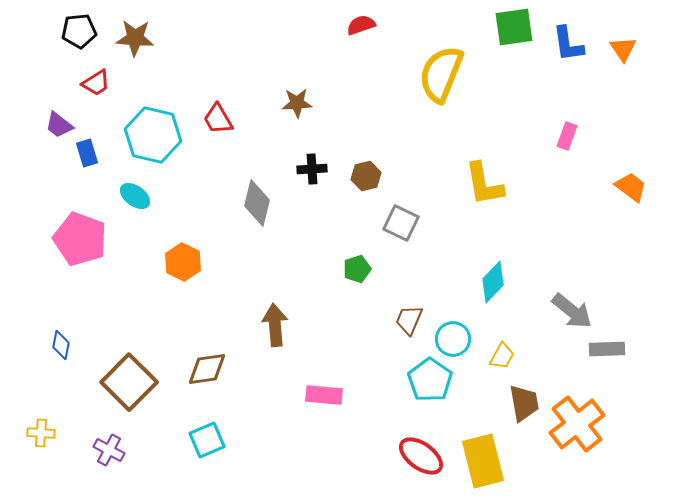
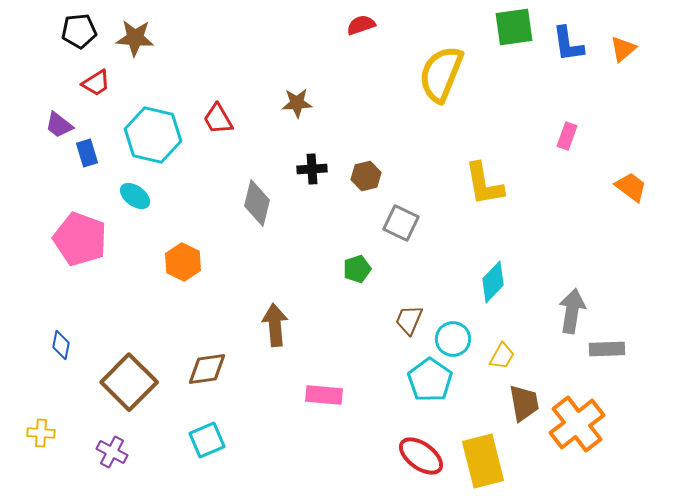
orange triangle at (623, 49): rotated 24 degrees clockwise
gray arrow at (572, 311): rotated 120 degrees counterclockwise
purple cross at (109, 450): moved 3 px right, 2 px down
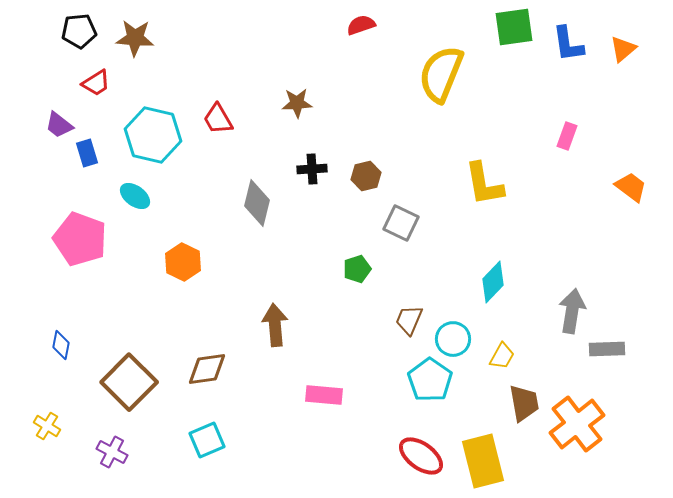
yellow cross at (41, 433): moved 6 px right, 7 px up; rotated 28 degrees clockwise
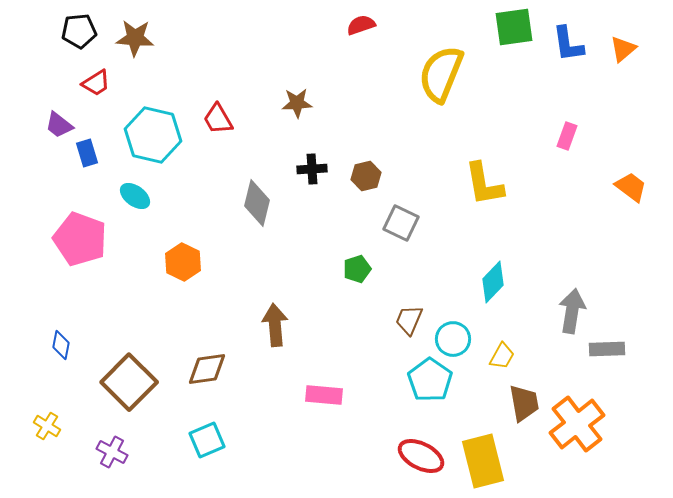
red ellipse at (421, 456): rotated 9 degrees counterclockwise
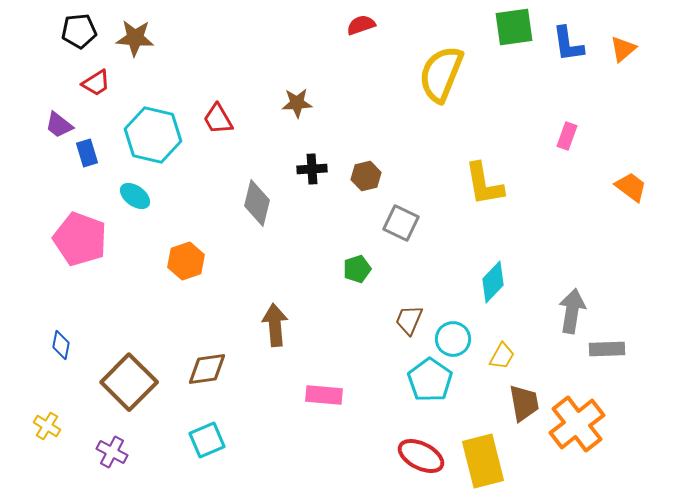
orange hexagon at (183, 262): moved 3 px right, 1 px up; rotated 15 degrees clockwise
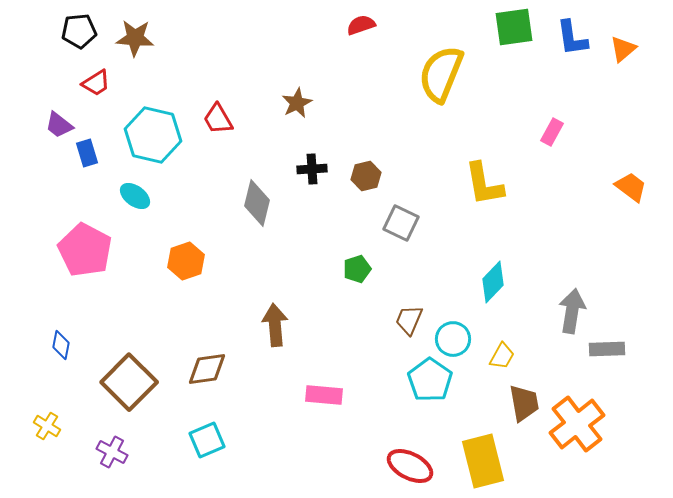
blue L-shape at (568, 44): moved 4 px right, 6 px up
brown star at (297, 103): rotated 24 degrees counterclockwise
pink rectangle at (567, 136): moved 15 px left, 4 px up; rotated 8 degrees clockwise
pink pentagon at (80, 239): moved 5 px right, 11 px down; rotated 8 degrees clockwise
red ellipse at (421, 456): moved 11 px left, 10 px down
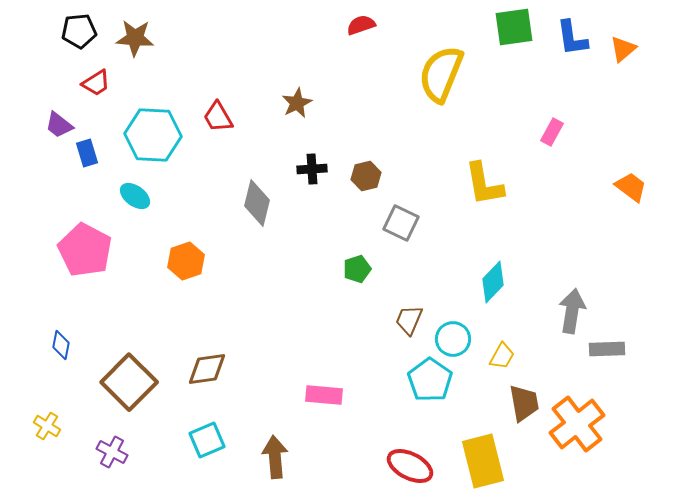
red trapezoid at (218, 119): moved 2 px up
cyan hexagon at (153, 135): rotated 10 degrees counterclockwise
brown arrow at (275, 325): moved 132 px down
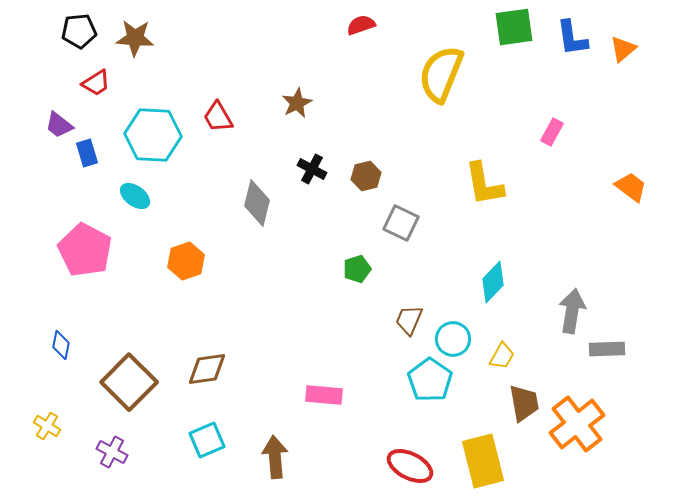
black cross at (312, 169): rotated 32 degrees clockwise
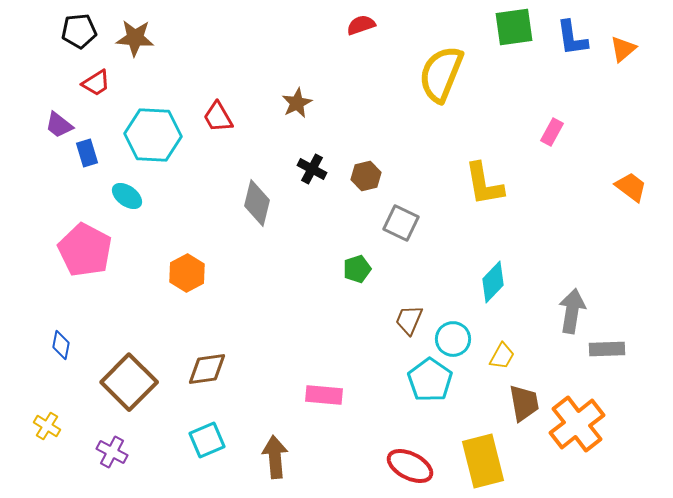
cyan ellipse at (135, 196): moved 8 px left
orange hexagon at (186, 261): moved 1 px right, 12 px down; rotated 9 degrees counterclockwise
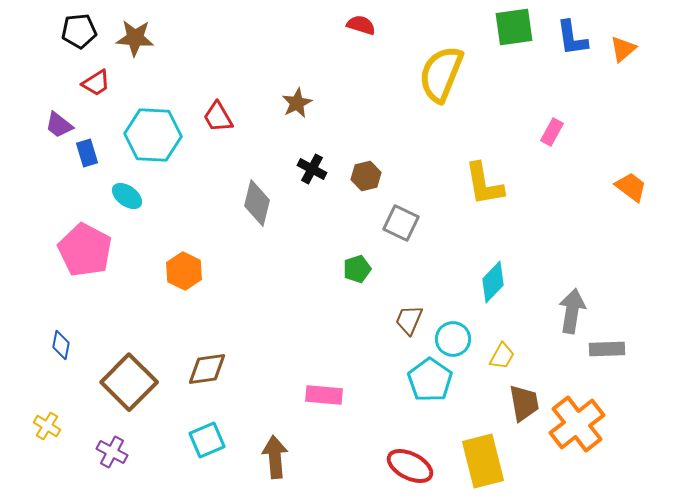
red semicircle at (361, 25): rotated 36 degrees clockwise
orange hexagon at (187, 273): moved 3 px left, 2 px up; rotated 6 degrees counterclockwise
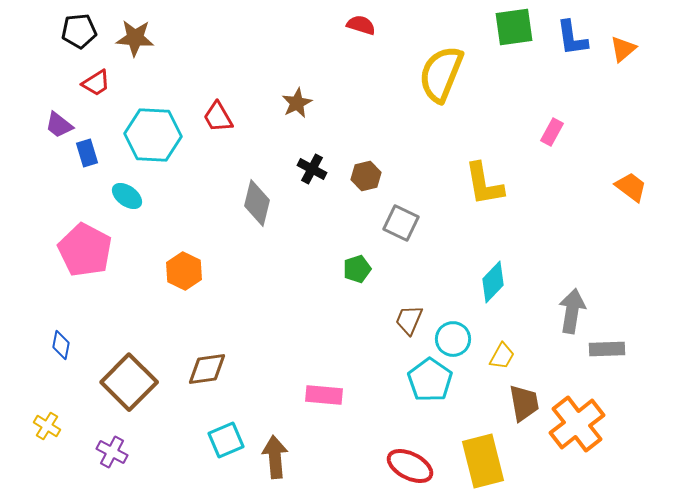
cyan square at (207, 440): moved 19 px right
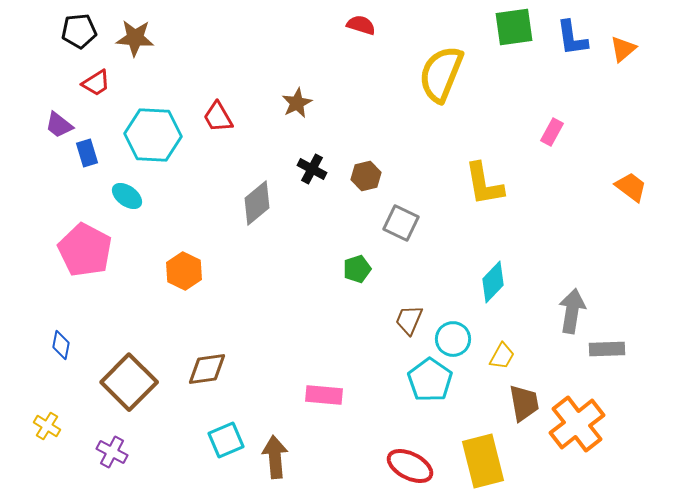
gray diamond at (257, 203): rotated 36 degrees clockwise
